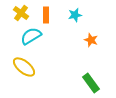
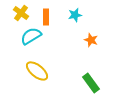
orange rectangle: moved 2 px down
yellow ellipse: moved 13 px right, 4 px down
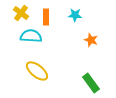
cyan star: rotated 16 degrees clockwise
cyan semicircle: rotated 35 degrees clockwise
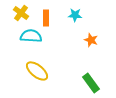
orange rectangle: moved 1 px down
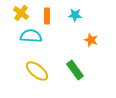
orange rectangle: moved 1 px right, 2 px up
green rectangle: moved 16 px left, 13 px up
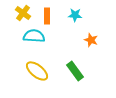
yellow cross: moved 2 px right
cyan semicircle: moved 3 px right
green rectangle: moved 1 px down
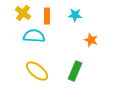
green rectangle: rotated 60 degrees clockwise
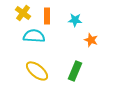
cyan star: moved 5 px down
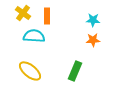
cyan star: moved 18 px right
orange star: moved 2 px right; rotated 24 degrees counterclockwise
yellow ellipse: moved 7 px left
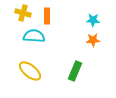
yellow cross: rotated 21 degrees counterclockwise
